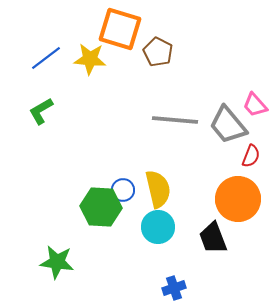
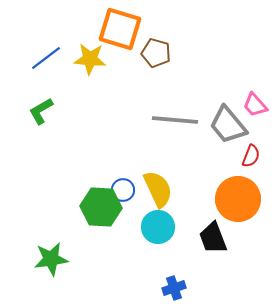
brown pentagon: moved 2 px left, 1 px down; rotated 12 degrees counterclockwise
yellow semicircle: rotated 12 degrees counterclockwise
green star: moved 6 px left, 3 px up; rotated 16 degrees counterclockwise
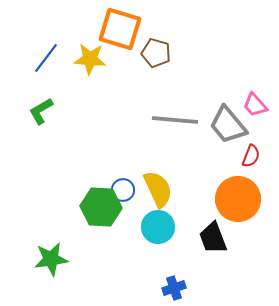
blue line: rotated 16 degrees counterclockwise
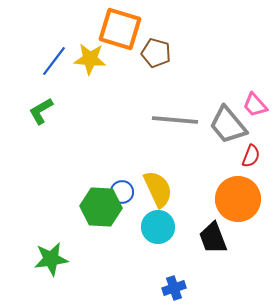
blue line: moved 8 px right, 3 px down
blue circle: moved 1 px left, 2 px down
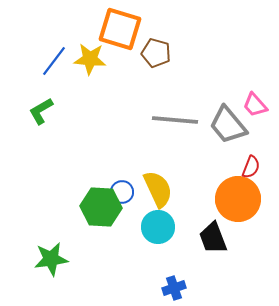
red semicircle: moved 11 px down
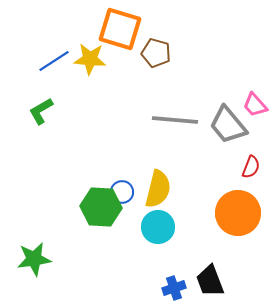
blue line: rotated 20 degrees clockwise
yellow semicircle: rotated 39 degrees clockwise
orange circle: moved 14 px down
black trapezoid: moved 3 px left, 43 px down
green star: moved 17 px left
